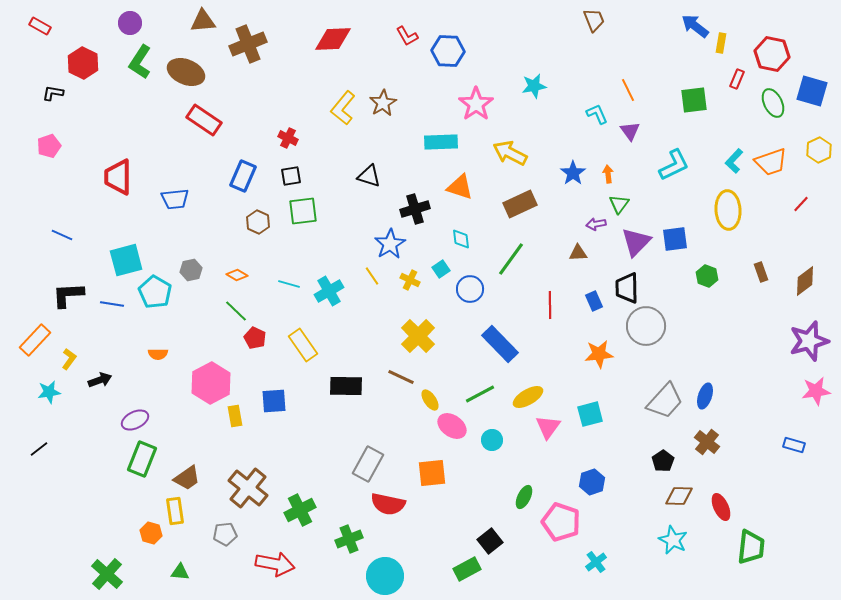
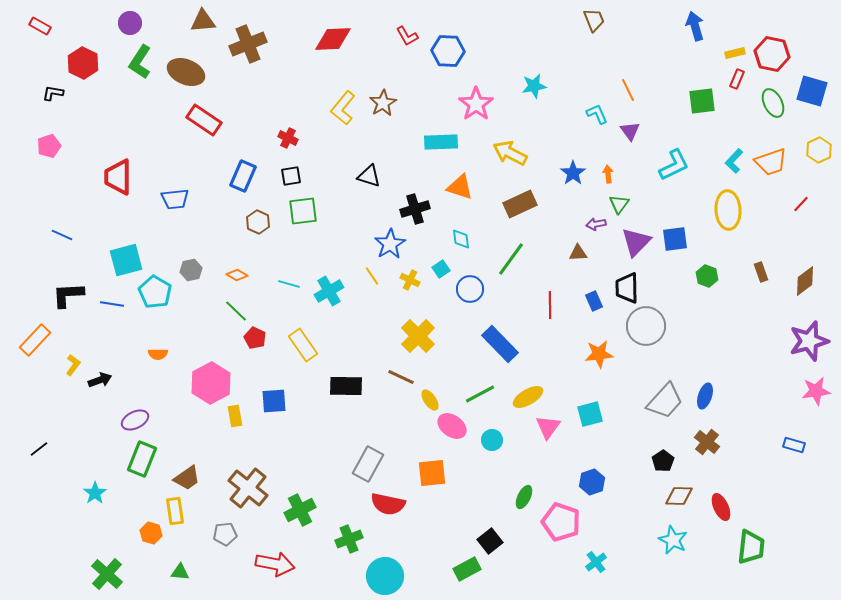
blue arrow at (695, 26): rotated 36 degrees clockwise
yellow rectangle at (721, 43): moved 14 px right, 10 px down; rotated 66 degrees clockwise
green square at (694, 100): moved 8 px right, 1 px down
yellow L-shape at (69, 359): moved 4 px right, 6 px down
cyan star at (49, 392): moved 46 px right, 101 px down; rotated 25 degrees counterclockwise
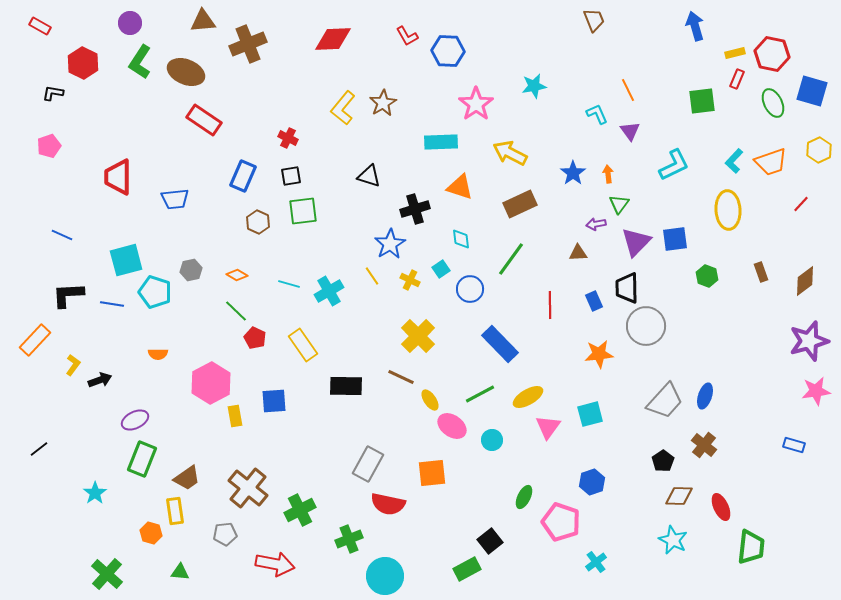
cyan pentagon at (155, 292): rotated 12 degrees counterclockwise
brown cross at (707, 442): moved 3 px left, 3 px down
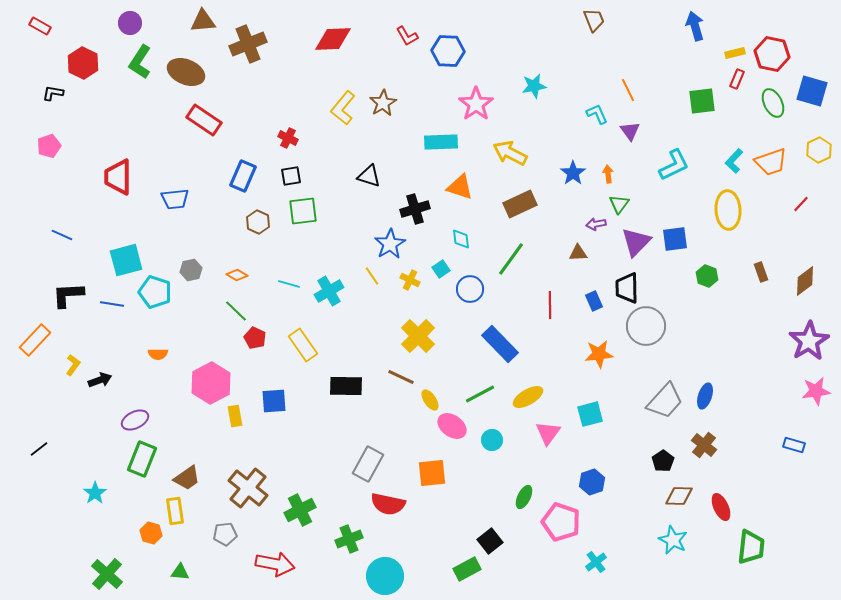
purple star at (809, 341): rotated 15 degrees counterclockwise
pink triangle at (548, 427): moved 6 px down
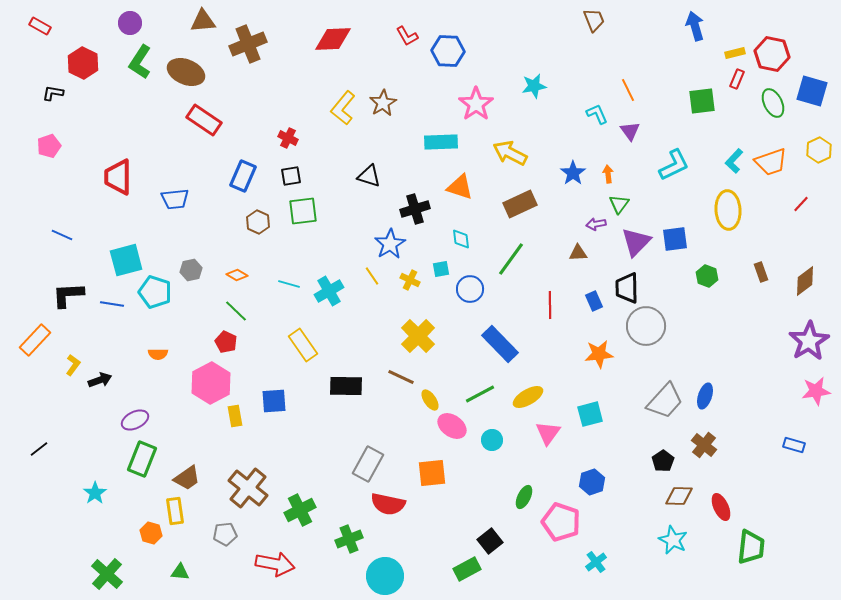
cyan square at (441, 269): rotated 24 degrees clockwise
red pentagon at (255, 338): moved 29 px left, 4 px down
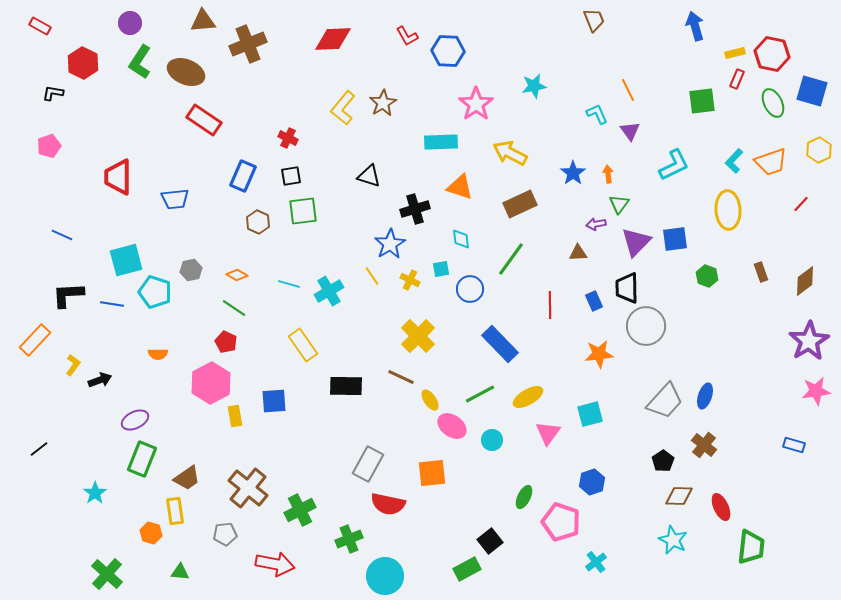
green line at (236, 311): moved 2 px left, 3 px up; rotated 10 degrees counterclockwise
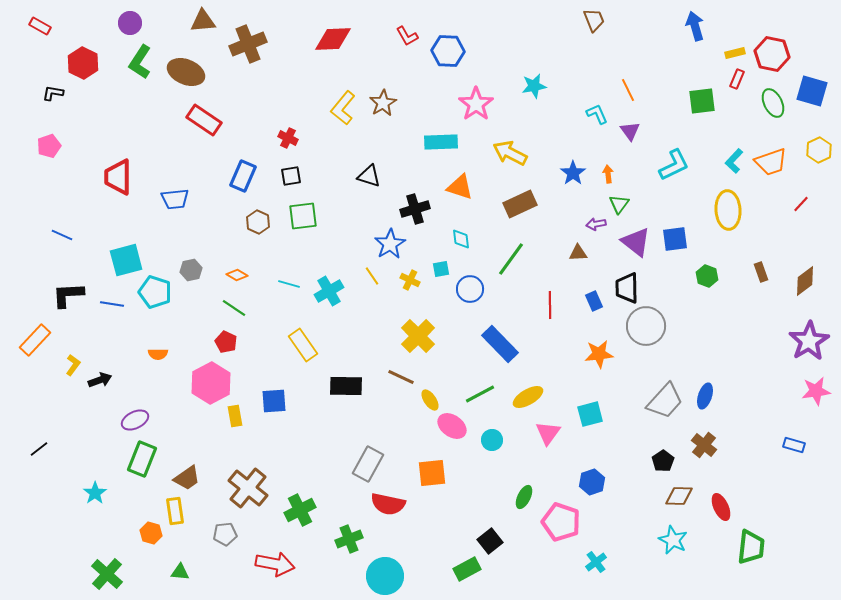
green square at (303, 211): moved 5 px down
purple triangle at (636, 242): rotated 36 degrees counterclockwise
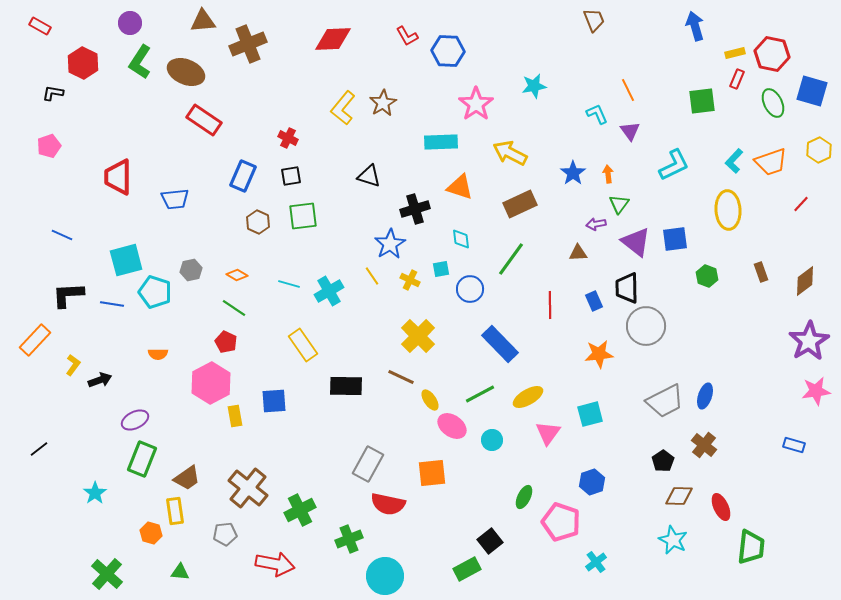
gray trapezoid at (665, 401): rotated 21 degrees clockwise
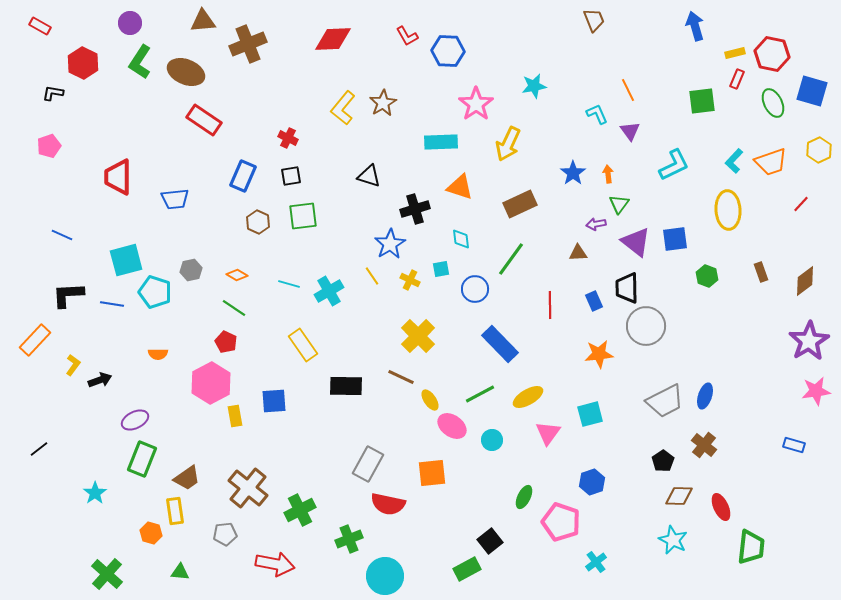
yellow arrow at (510, 153): moved 2 px left, 9 px up; rotated 92 degrees counterclockwise
blue circle at (470, 289): moved 5 px right
